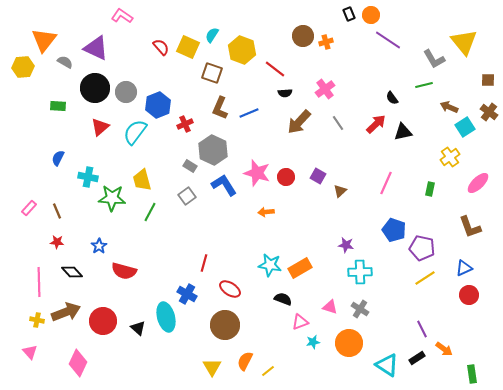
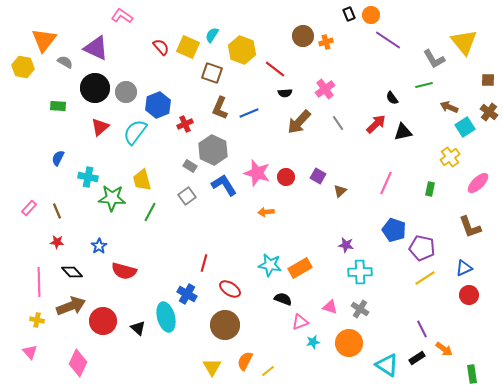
yellow hexagon at (23, 67): rotated 15 degrees clockwise
brown arrow at (66, 312): moved 5 px right, 6 px up
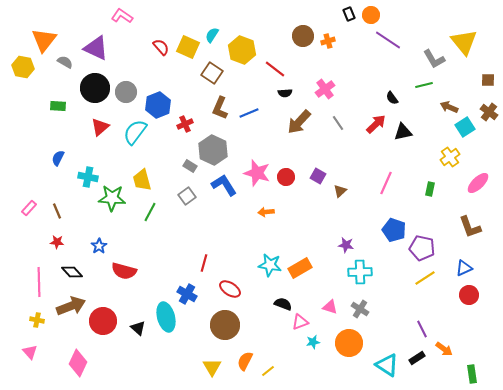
orange cross at (326, 42): moved 2 px right, 1 px up
brown square at (212, 73): rotated 15 degrees clockwise
black semicircle at (283, 299): moved 5 px down
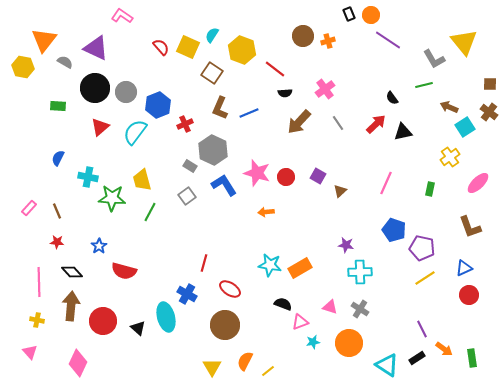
brown square at (488, 80): moved 2 px right, 4 px down
brown arrow at (71, 306): rotated 64 degrees counterclockwise
green rectangle at (472, 374): moved 16 px up
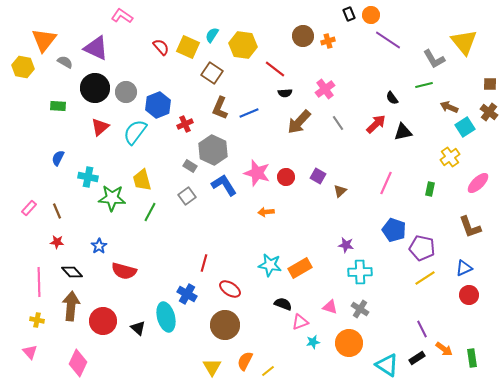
yellow hexagon at (242, 50): moved 1 px right, 5 px up; rotated 12 degrees counterclockwise
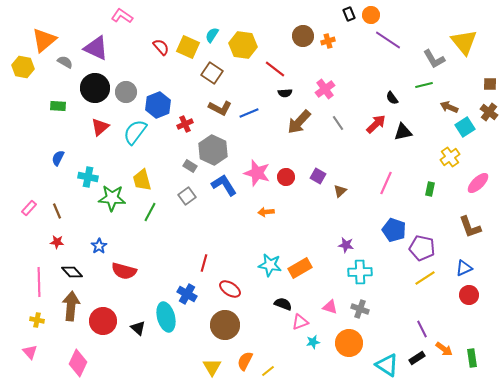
orange triangle at (44, 40): rotated 12 degrees clockwise
brown L-shape at (220, 108): rotated 85 degrees counterclockwise
gray cross at (360, 309): rotated 12 degrees counterclockwise
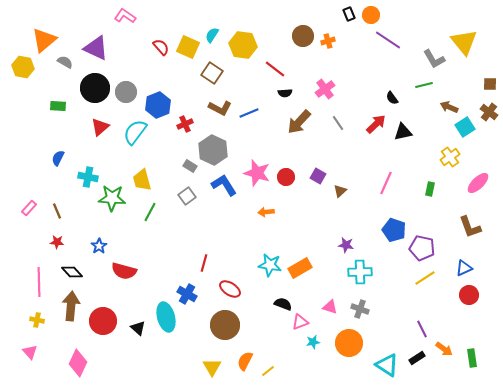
pink L-shape at (122, 16): moved 3 px right
